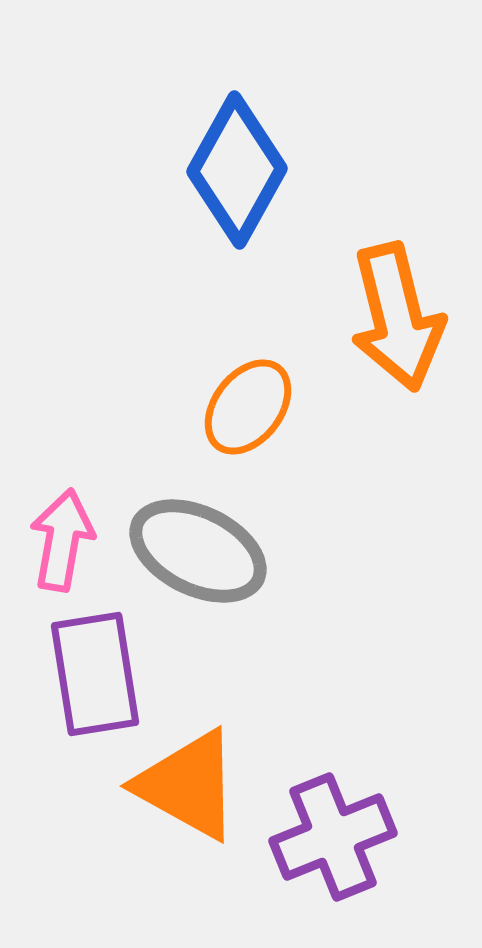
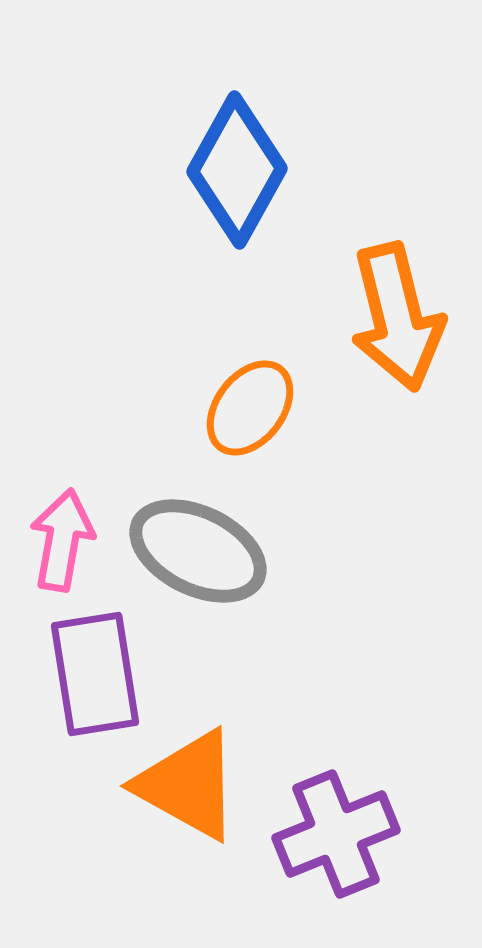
orange ellipse: moved 2 px right, 1 px down
purple cross: moved 3 px right, 3 px up
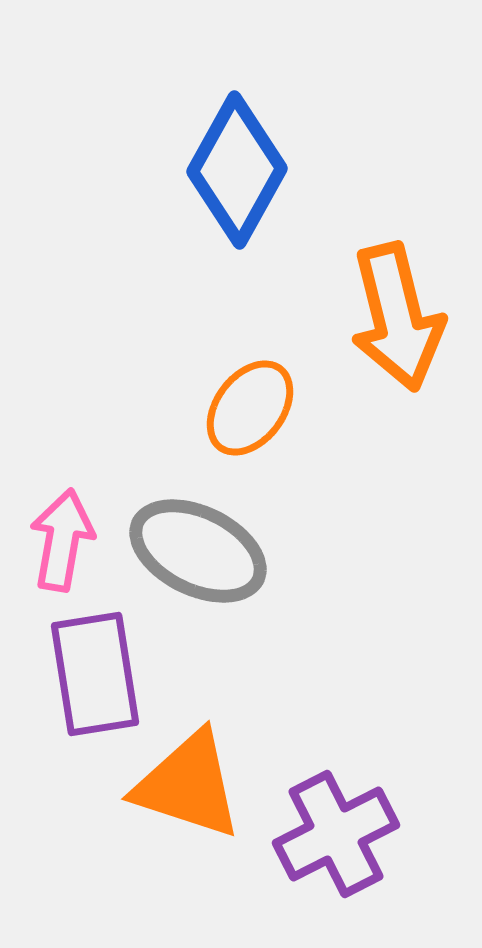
orange triangle: rotated 11 degrees counterclockwise
purple cross: rotated 5 degrees counterclockwise
